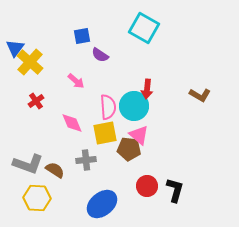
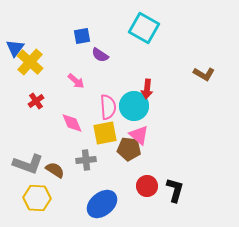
brown L-shape: moved 4 px right, 21 px up
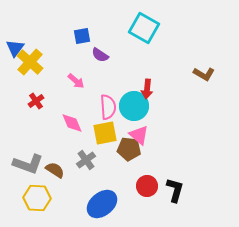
gray cross: rotated 30 degrees counterclockwise
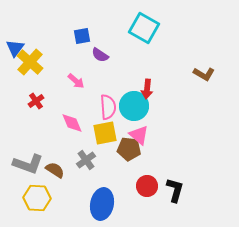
blue ellipse: rotated 40 degrees counterclockwise
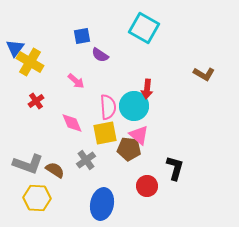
yellow cross: rotated 12 degrees counterclockwise
black L-shape: moved 22 px up
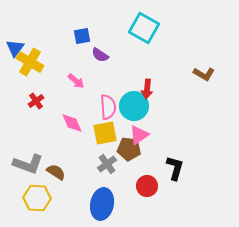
pink triangle: rotated 45 degrees clockwise
gray cross: moved 21 px right, 4 px down
brown semicircle: moved 1 px right, 2 px down
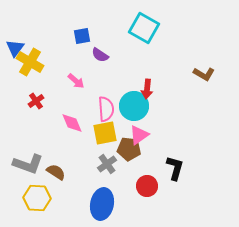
pink semicircle: moved 2 px left, 2 px down
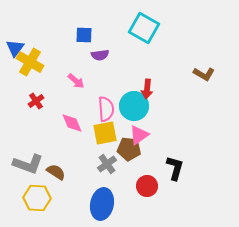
blue square: moved 2 px right, 1 px up; rotated 12 degrees clockwise
purple semicircle: rotated 42 degrees counterclockwise
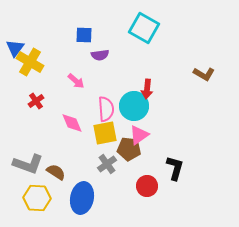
blue ellipse: moved 20 px left, 6 px up
